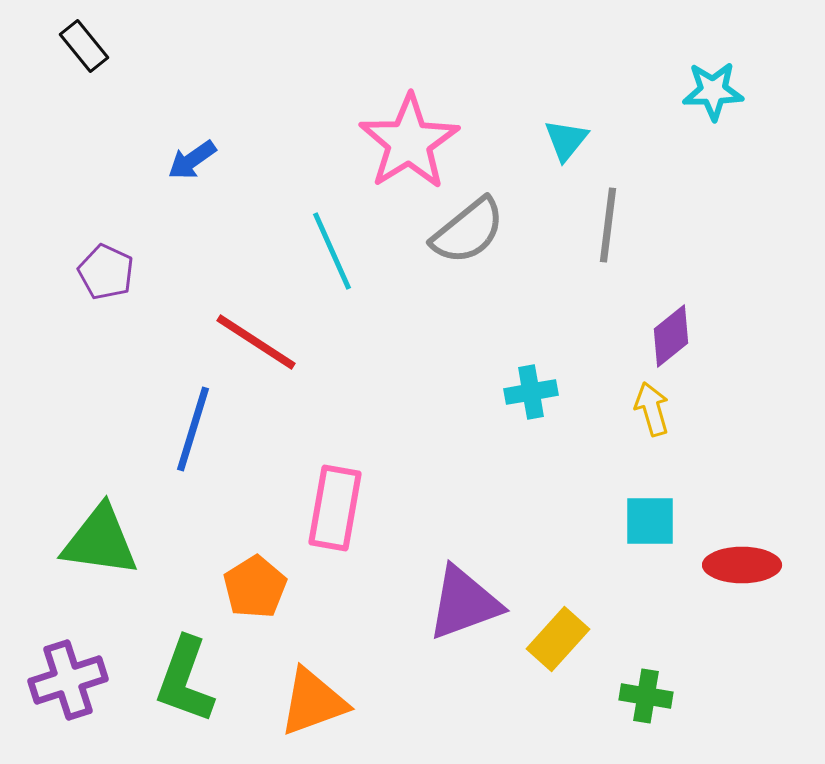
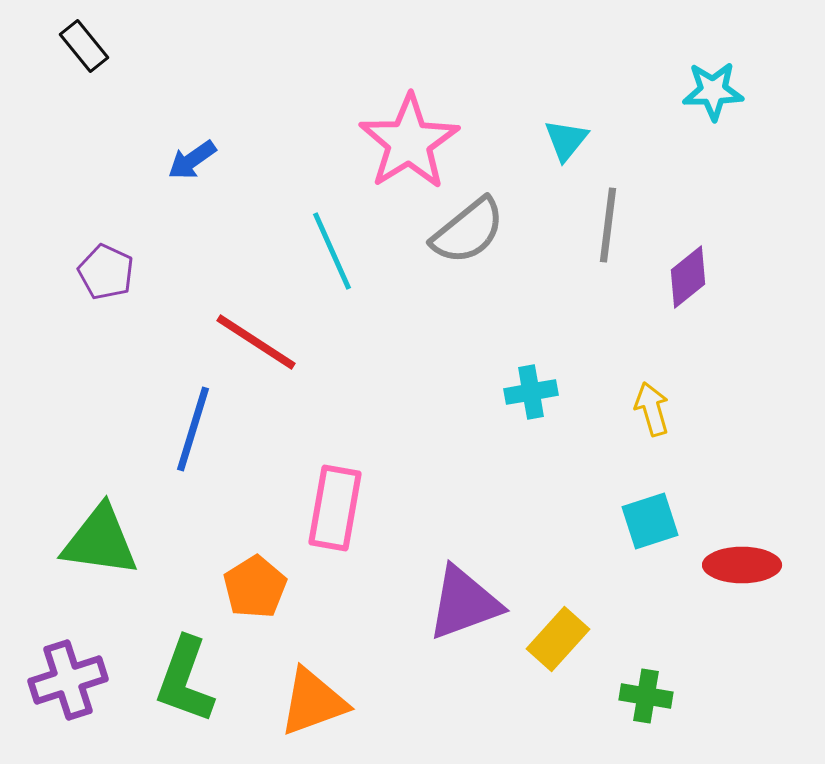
purple diamond: moved 17 px right, 59 px up
cyan square: rotated 18 degrees counterclockwise
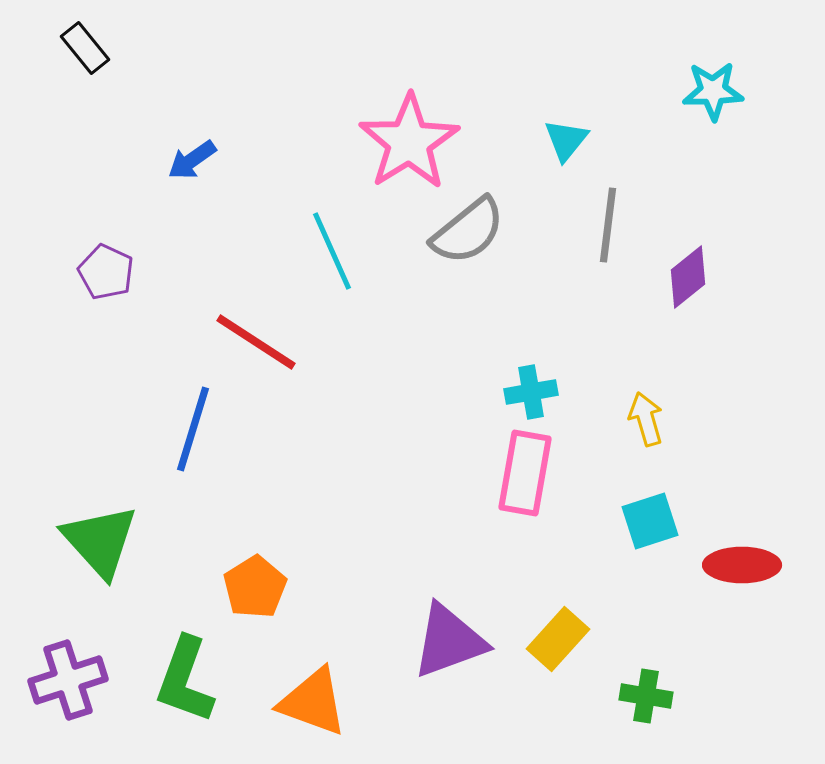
black rectangle: moved 1 px right, 2 px down
yellow arrow: moved 6 px left, 10 px down
pink rectangle: moved 190 px right, 35 px up
green triangle: rotated 40 degrees clockwise
purple triangle: moved 15 px left, 38 px down
orange triangle: rotated 40 degrees clockwise
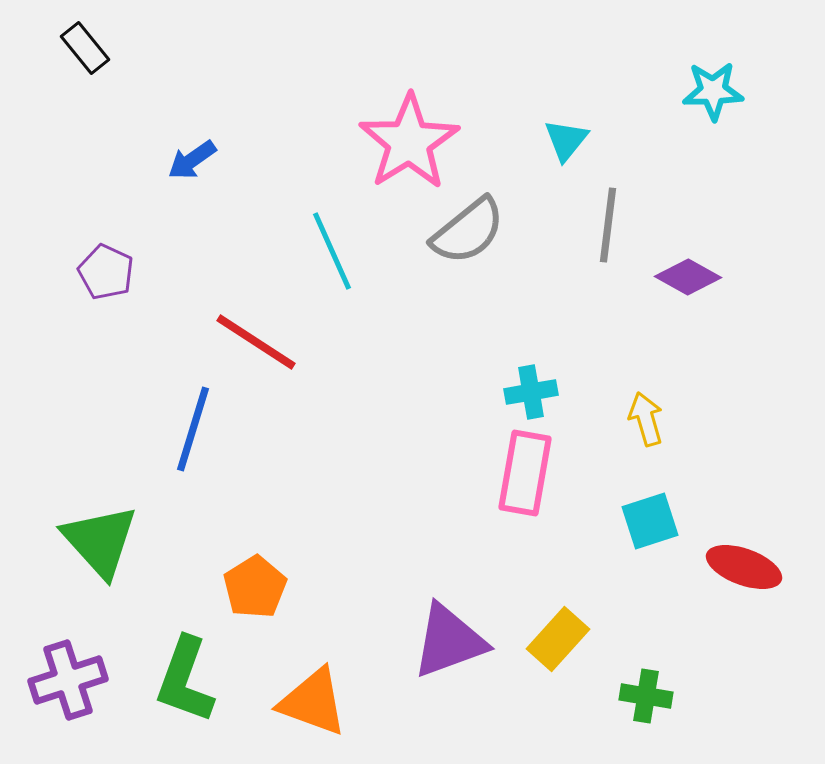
purple diamond: rotated 68 degrees clockwise
red ellipse: moved 2 px right, 2 px down; rotated 20 degrees clockwise
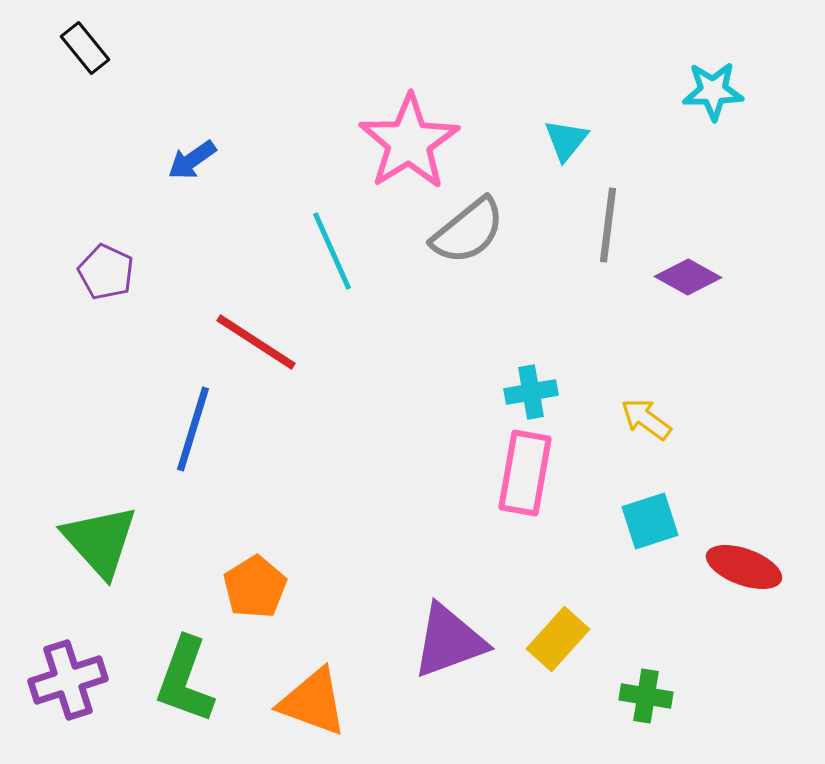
yellow arrow: rotated 38 degrees counterclockwise
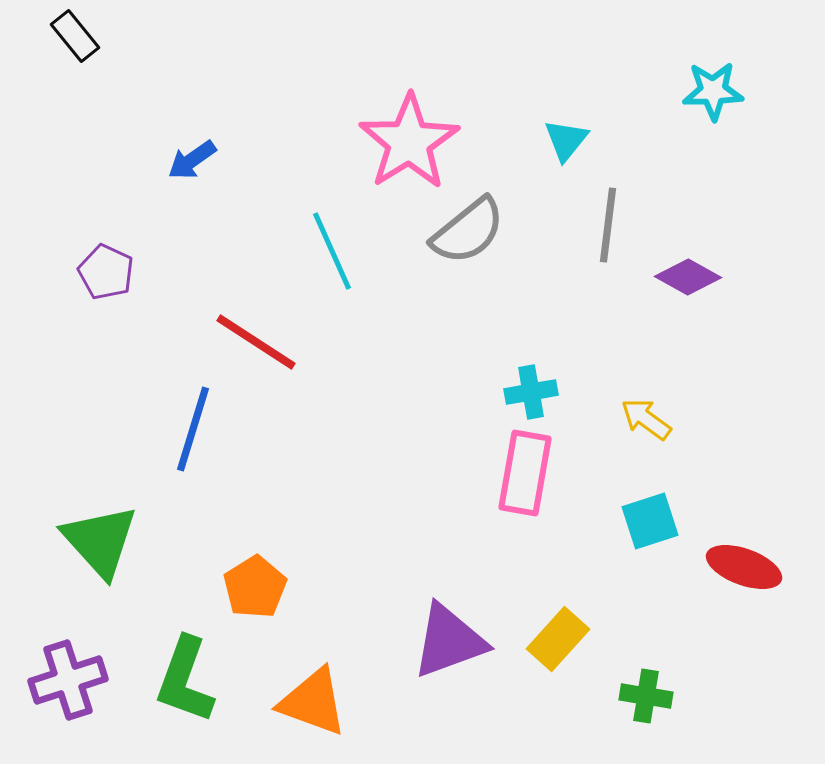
black rectangle: moved 10 px left, 12 px up
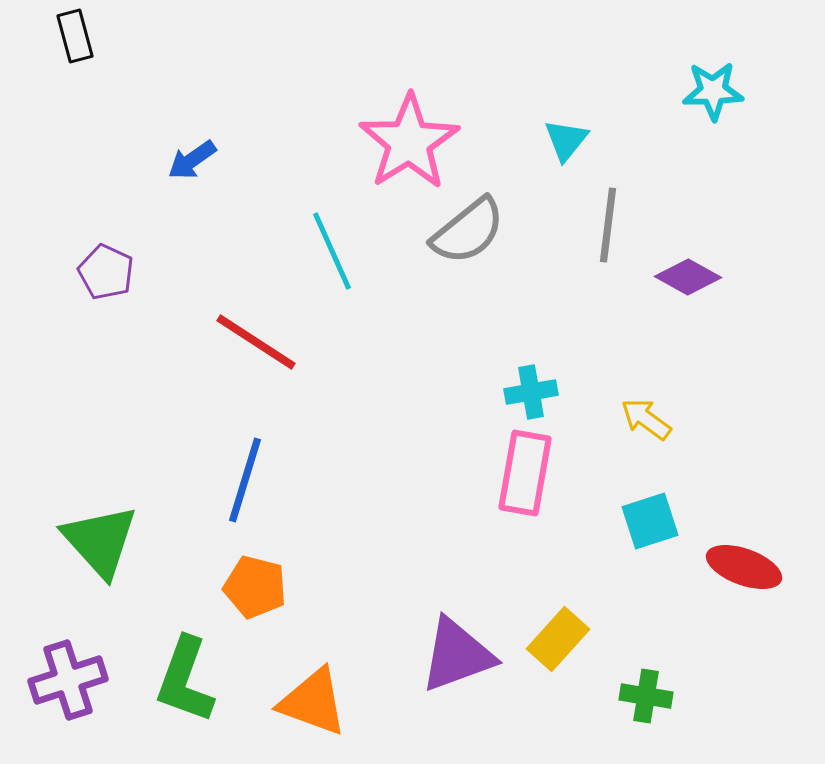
black rectangle: rotated 24 degrees clockwise
blue line: moved 52 px right, 51 px down
orange pentagon: rotated 26 degrees counterclockwise
purple triangle: moved 8 px right, 14 px down
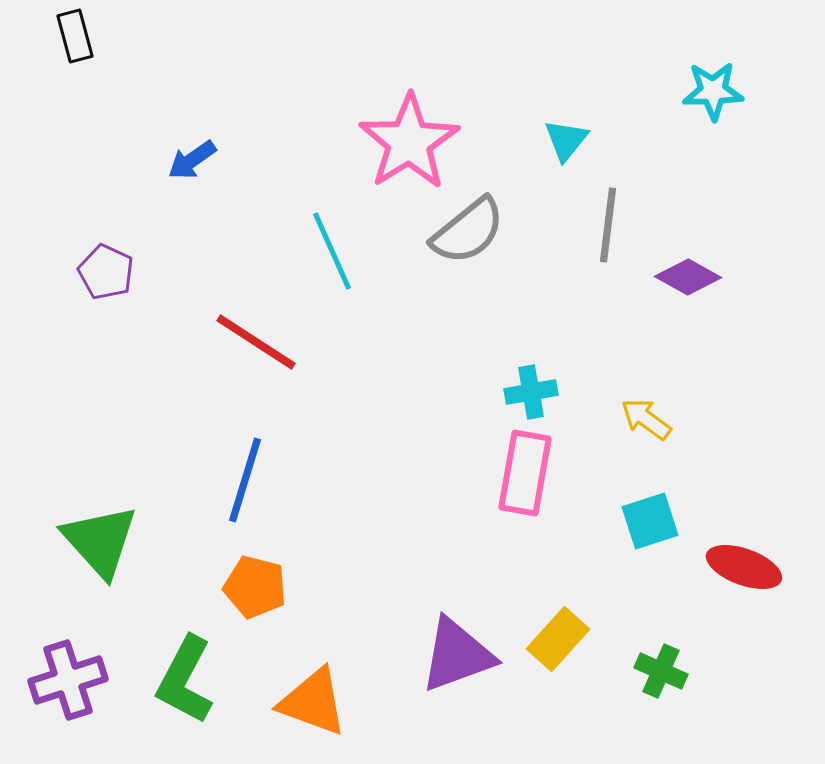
green L-shape: rotated 8 degrees clockwise
green cross: moved 15 px right, 25 px up; rotated 15 degrees clockwise
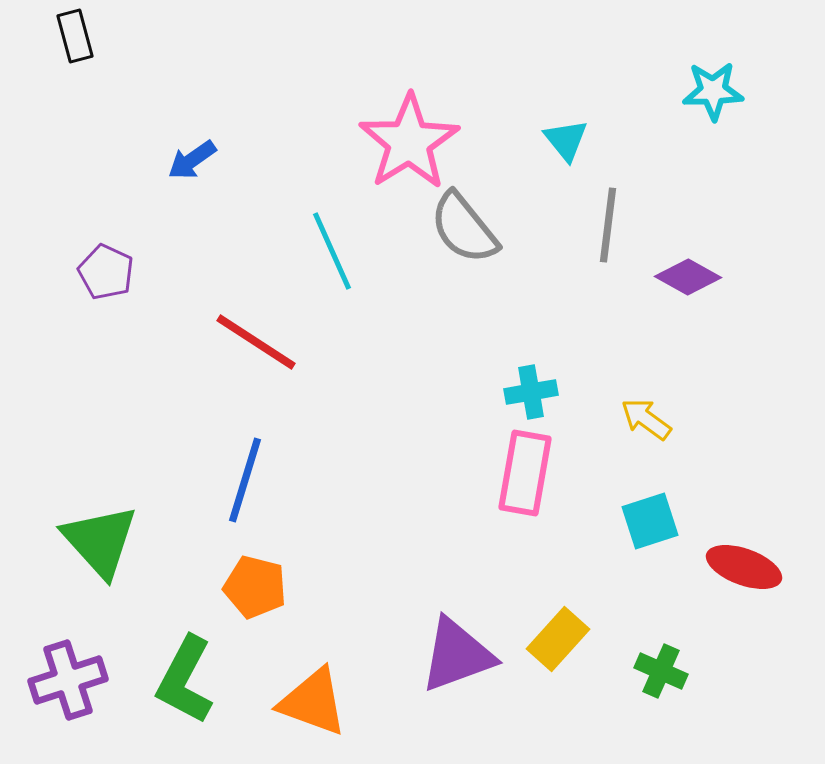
cyan triangle: rotated 18 degrees counterclockwise
gray semicircle: moved 4 px left, 3 px up; rotated 90 degrees clockwise
